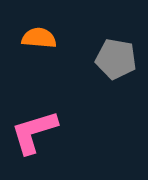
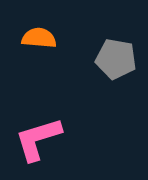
pink L-shape: moved 4 px right, 7 px down
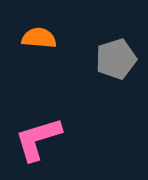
gray pentagon: rotated 27 degrees counterclockwise
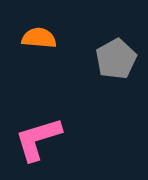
gray pentagon: rotated 12 degrees counterclockwise
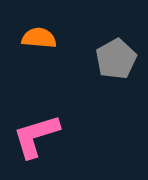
pink L-shape: moved 2 px left, 3 px up
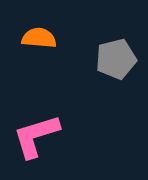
gray pentagon: rotated 15 degrees clockwise
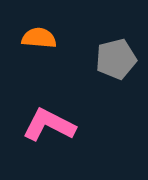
pink L-shape: moved 13 px right, 11 px up; rotated 44 degrees clockwise
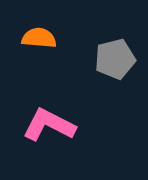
gray pentagon: moved 1 px left
